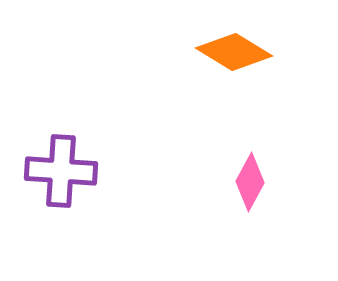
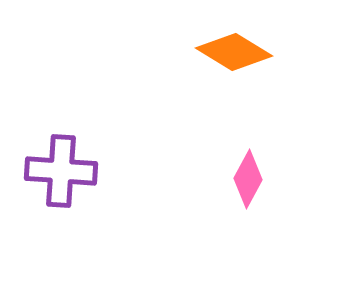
pink diamond: moved 2 px left, 3 px up
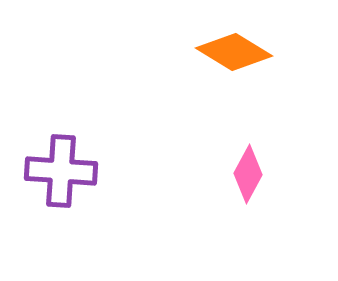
pink diamond: moved 5 px up
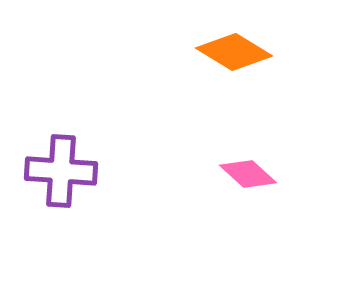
pink diamond: rotated 76 degrees counterclockwise
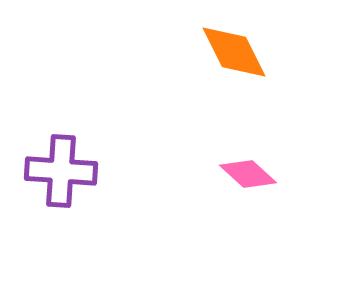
orange diamond: rotated 32 degrees clockwise
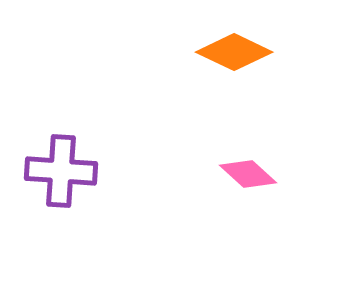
orange diamond: rotated 38 degrees counterclockwise
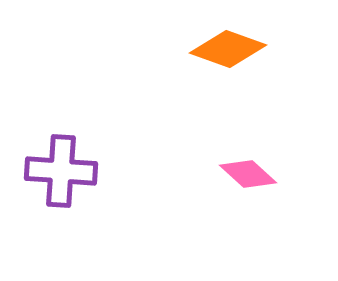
orange diamond: moved 6 px left, 3 px up; rotated 6 degrees counterclockwise
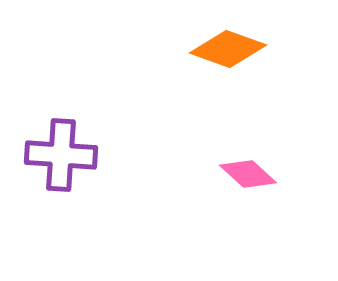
purple cross: moved 16 px up
